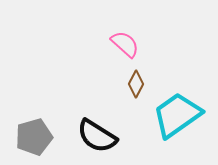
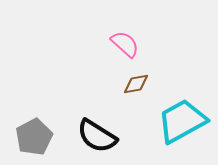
brown diamond: rotated 52 degrees clockwise
cyan trapezoid: moved 5 px right, 6 px down; rotated 6 degrees clockwise
gray pentagon: rotated 12 degrees counterclockwise
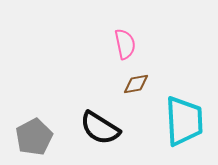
pink semicircle: rotated 36 degrees clockwise
cyan trapezoid: moved 2 px right; rotated 116 degrees clockwise
black semicircle: moved 3 px right, 8 px up
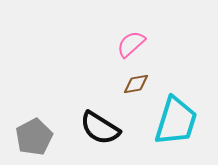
pink semicircle: moved 6 px right; rotated 120 degrees counterclockwise
cyan trapezoid: moved 8 px left; rotated 20 degrees clockwise
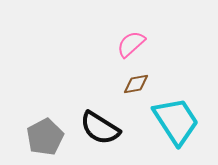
cyan trapezoid: rotated 50 degrees counterclockwise
gray pentagon: moved 11 px right
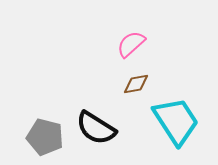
black semicircle: moved 4 px left
gray pentagon: rotated 30 degrees counterclockwise
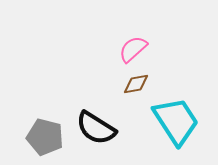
pink semicircle: moved 2 px right, 5 px down
